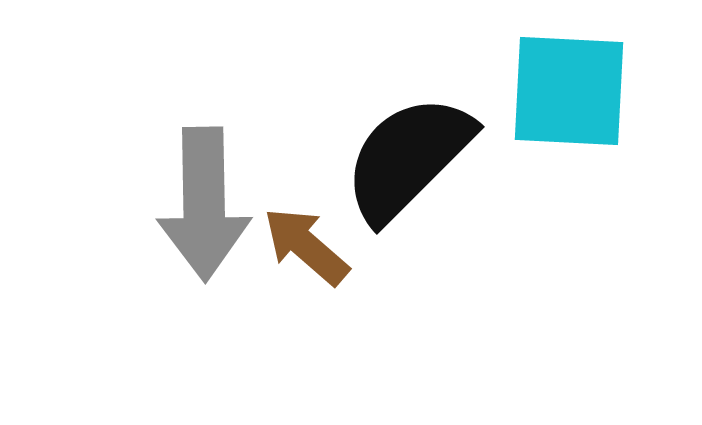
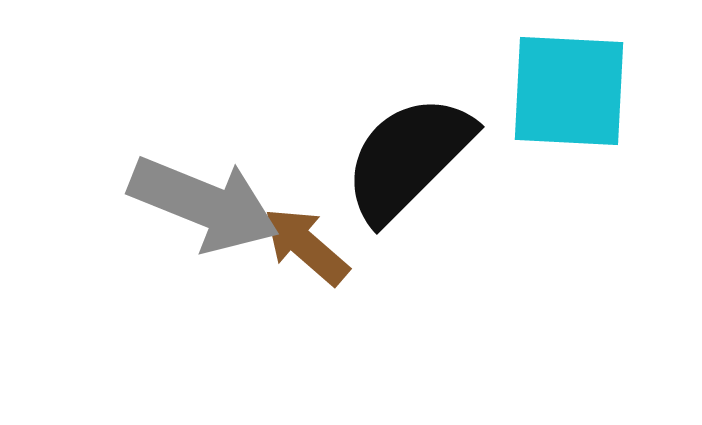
gray arrow: rotated 67 degrees counterclockwise
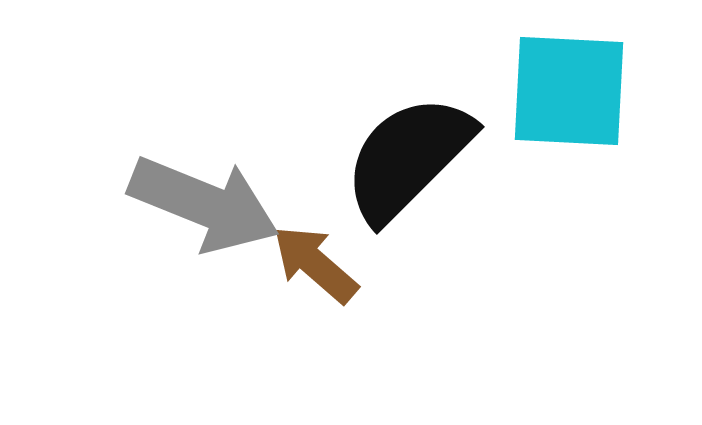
brown arrow: moved 9 px right, 18 px down
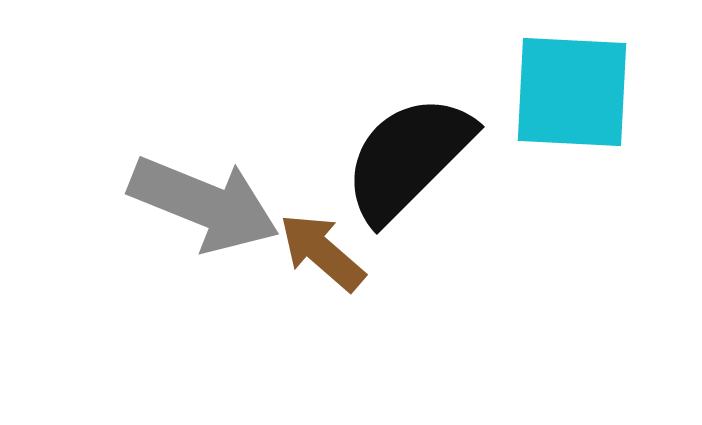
cyan square: moved 3 px right, 1 px down
brown arrow: moved 7 px right, 12 px up
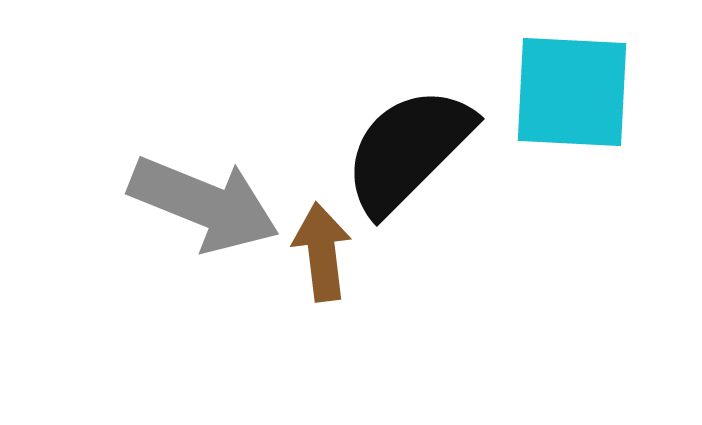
black semicircle: moved 8 px up
brown arrow: rotated 42 degrees clockwise
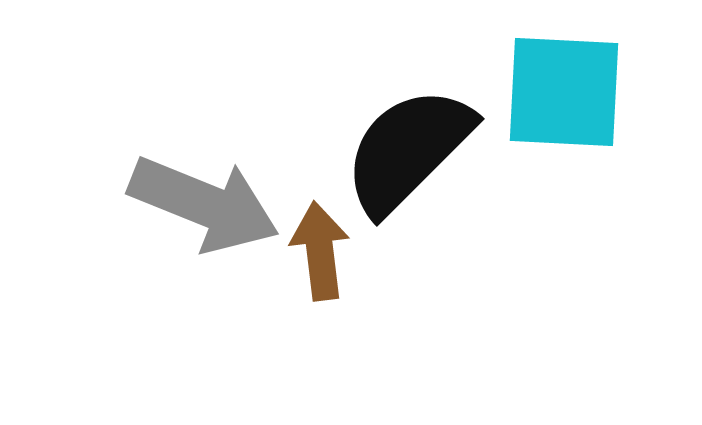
cyan square: moved 8 px left
brown arrow: moved 2 px left, 1 px up
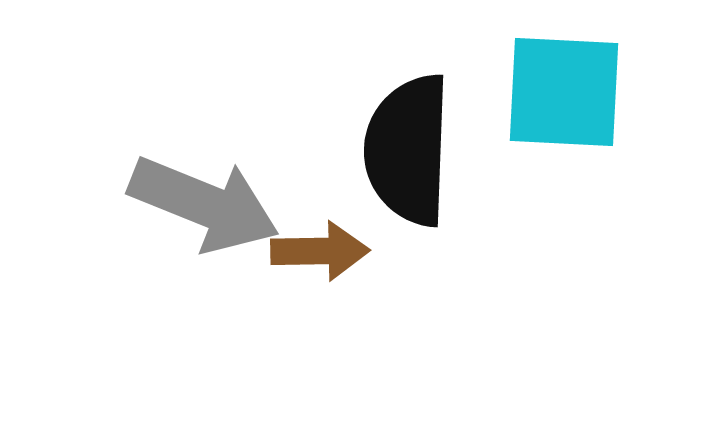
black semicircle: rotated 43 degrees counterclockwise
brown arrow: rotated 96 degrees clockwise
